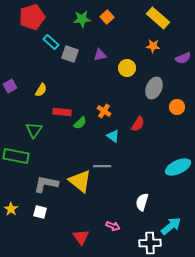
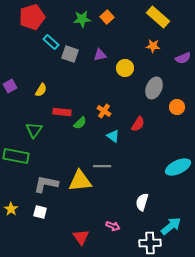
yellow rectangle: moved 1 px up
yellow circle: moved 2 px left
yellow triangle: rotated 45 degrees counterclockwise
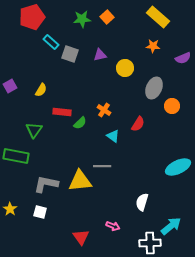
orange circle: moved 5 px left, 1 px up
orange cross: moved 1 px up
yellow star: moved 1 px left
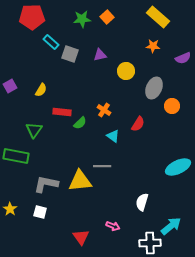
red pentagon: rotated 15 degrees clockwise
yellow circle: moved 1 px right, 3 px down
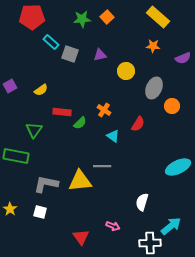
yellow semicircle: rotated 24 degrees clockwise
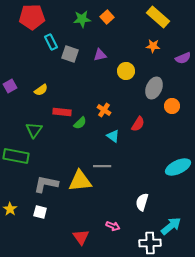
cyan rectangle: rotated 21 degrees clockwise
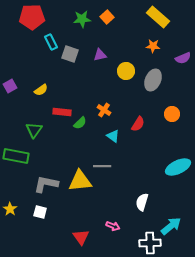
gray ellipse: moved 1 px left, 8 px up
orange circle: moved 8 px down
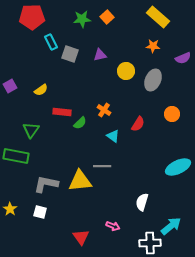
green triangle: moved 3 px left
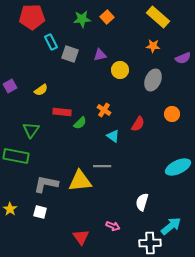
yellow circle: moved 6 px left, 1 px up
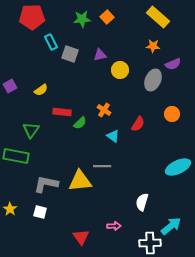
purple semicircle: moved 10 px left, 6 px down
pink arrow: moved 1 px right; rotated 24 degrees counterclockwise
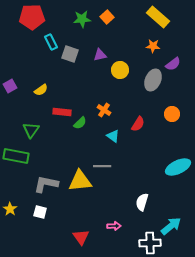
purple semicircle: rotated 14 degrees counterclockwise
